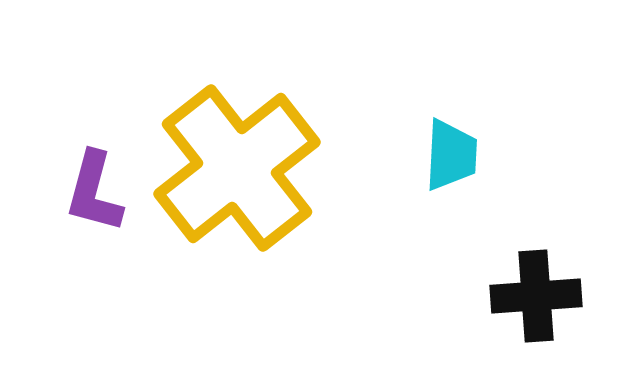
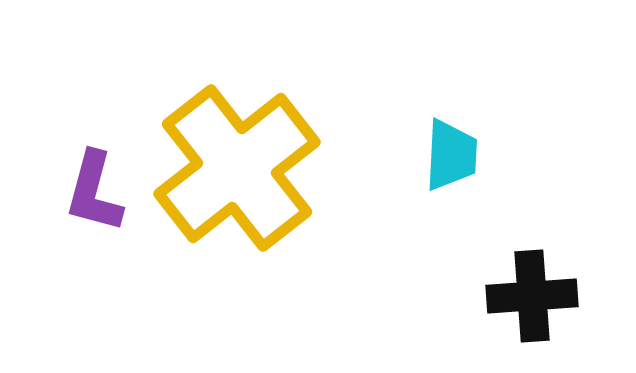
black cross: moved 4 px left
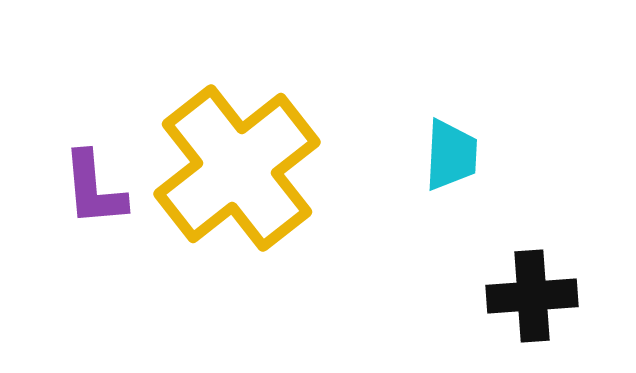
purple L-shape: moved 3 px up; rotated 20 degrees counterclockwise
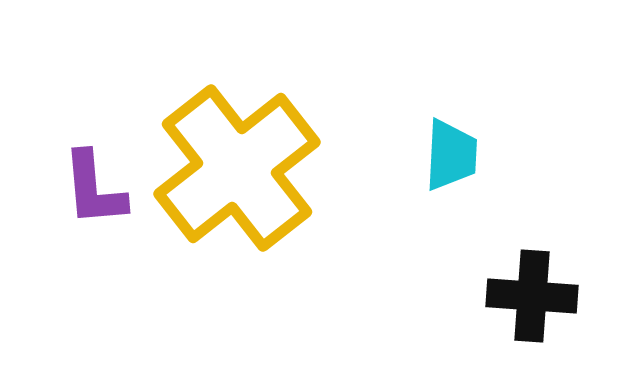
black cross: rotated 8 degrees clockwise
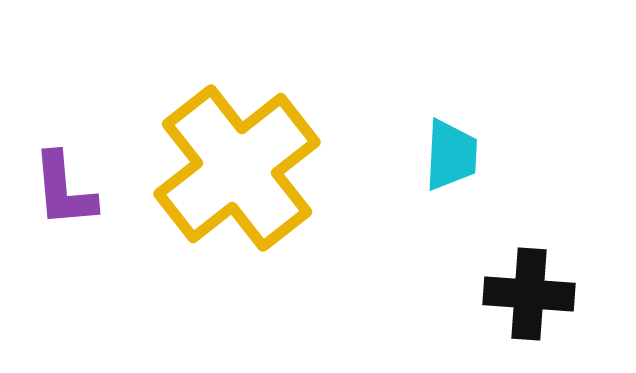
purple L-shape: moved 30 px left, 1 px down
black cross: moved 3 px left, 2 px up
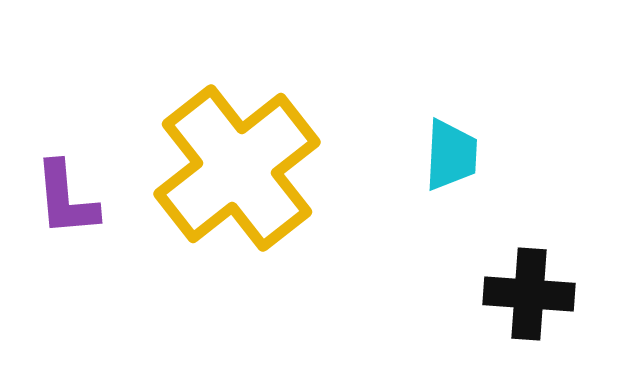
purple L-shape: moved 2 px right, 9 px down
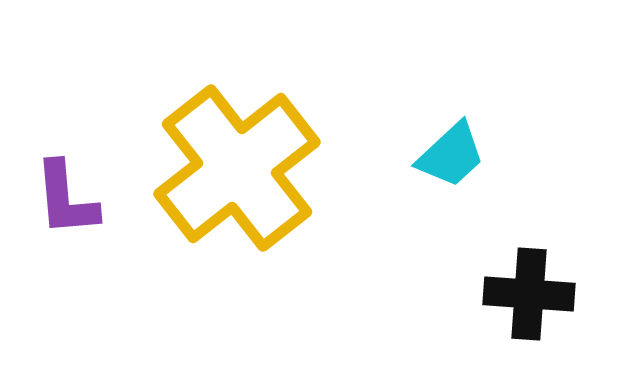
cyan trapezoid: rotated 44 degrees clockwise
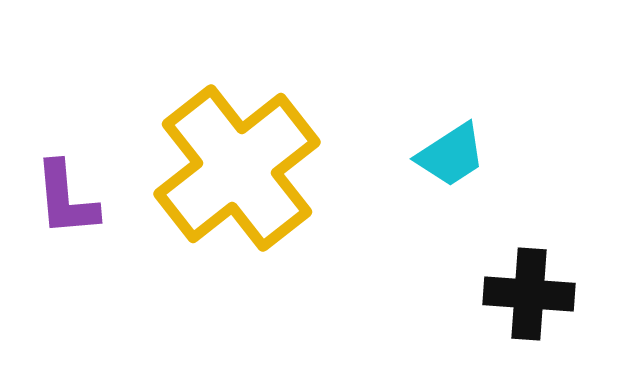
cyan trapezoid: rotated 10 degrees clockwise
